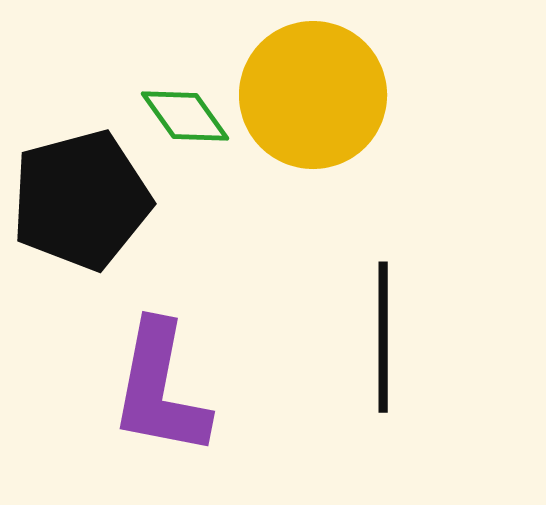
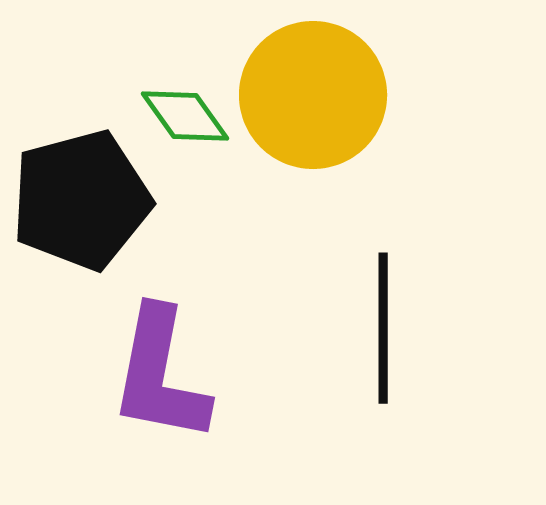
black line: moved 9 px up
purple L-shape: moved 14 px up
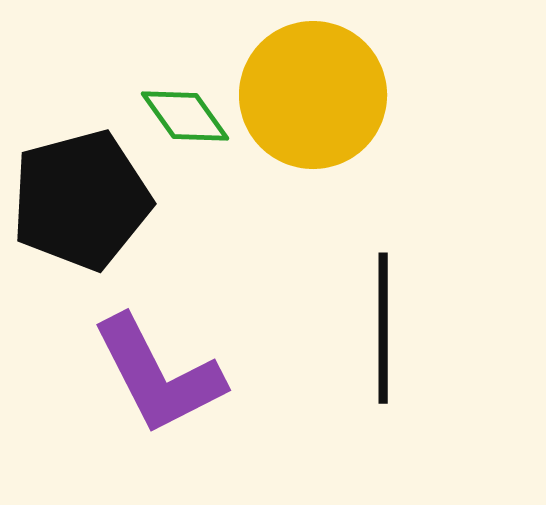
purple L-shape: moved 2 px left; rotated 38 degrees counterclockwise
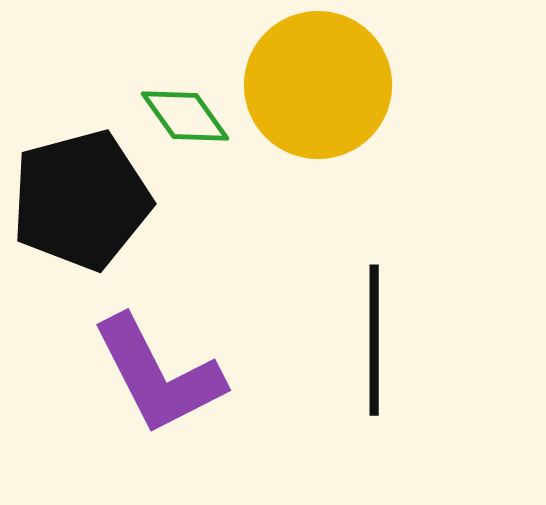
yellow circle: moved 5 px right, 10 px up
black line: moved 9 px left, 12 px down
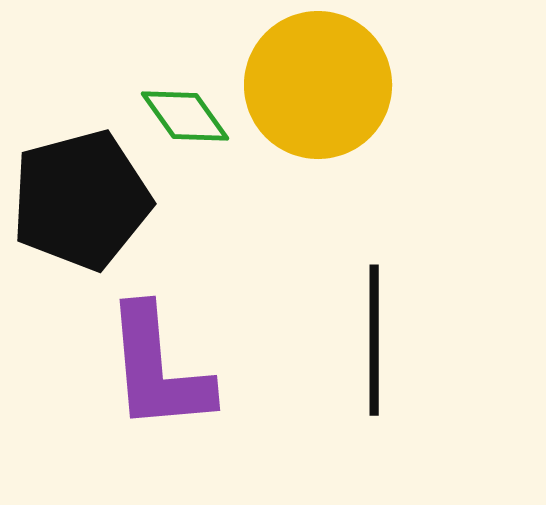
purple L-shape: moved 6 px up; rotated 22 degrees clockwise
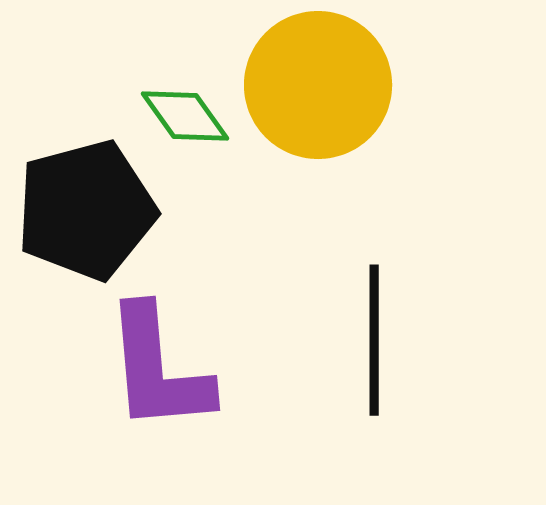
black pentagon: moved 5 px right, 10 px down
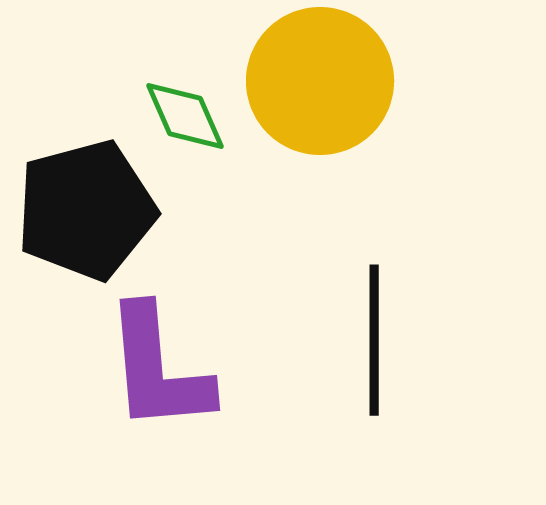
yellow circle: moved 2 px right, 4 px up
green diamond: rotated 12 degrees clockwise
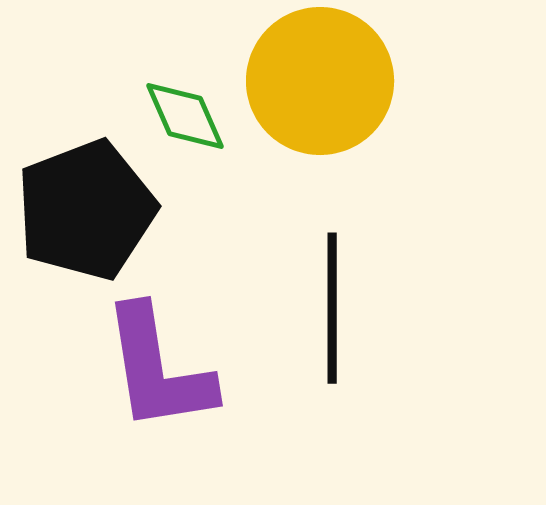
black pentagon: rotated 6 degrees counterclockwise
black line: moved 42 px left, 32 px up
purple L-shape: rotated 4 degrees counterclockwise
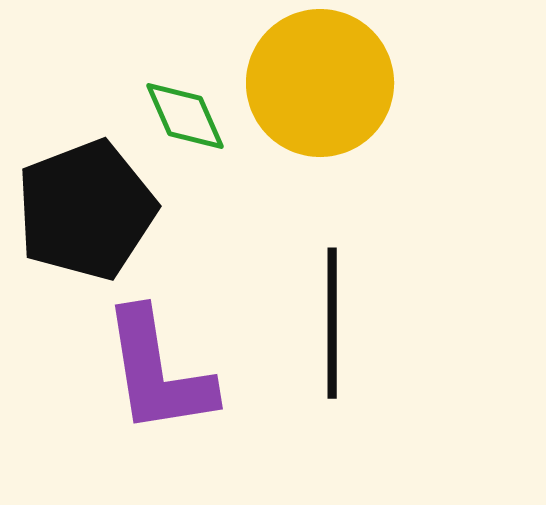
yellow circle: moved 2 px down
black line: moved 15 px down
purple L-shape: moved 3 px down
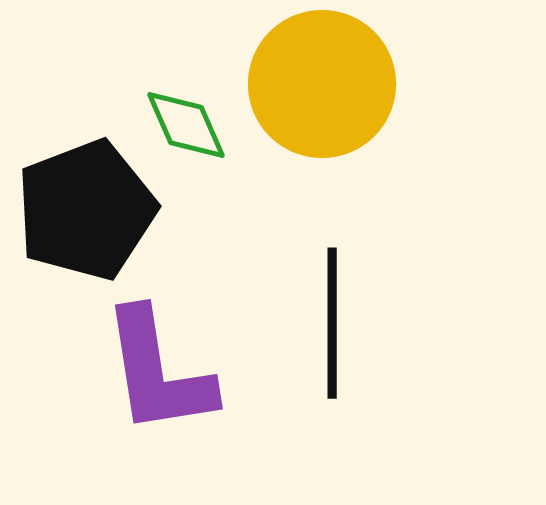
yellow circle: moved 2 px right, 1 px down
green diamond: moved 1 px right, 9 px down
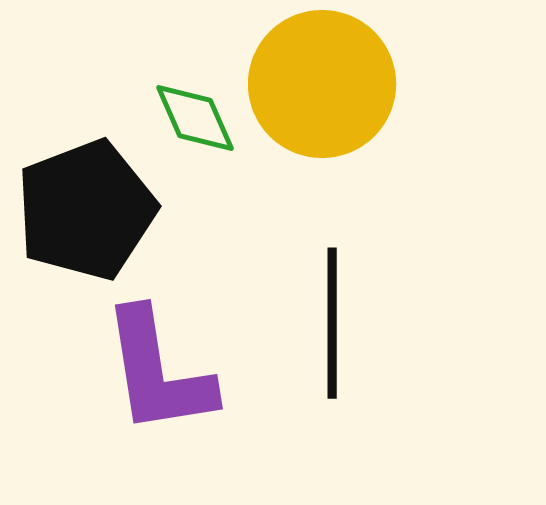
green diamond: moved 9 px right, 7 px up
